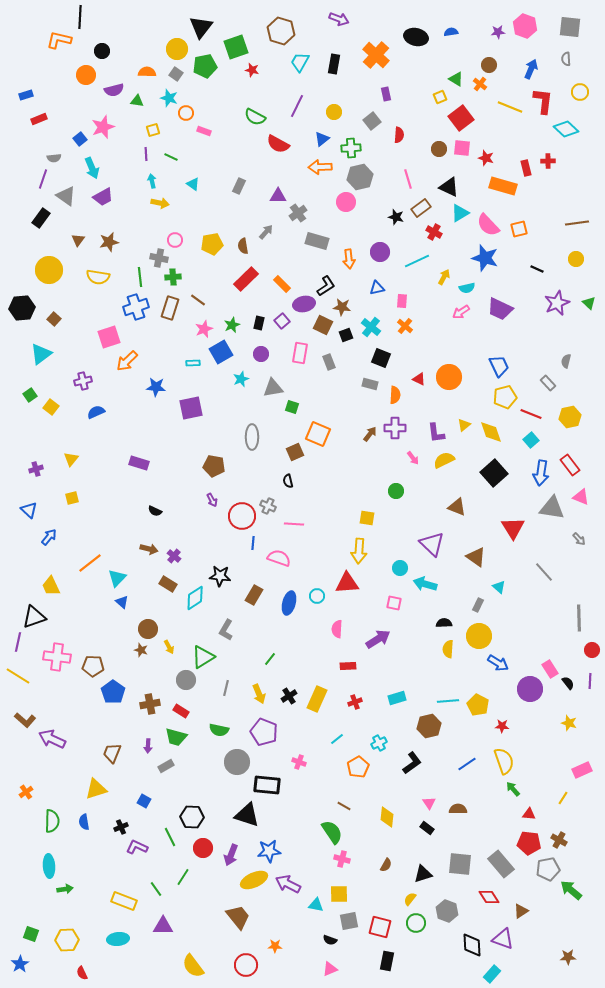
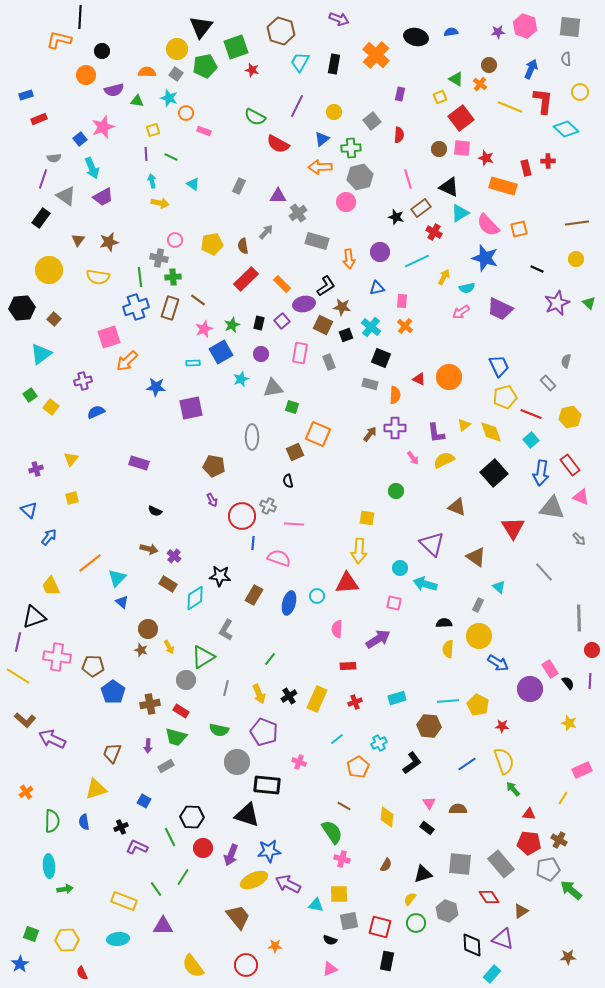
purple rectangle at (386, 94): moved 14 px right; rotated 24 degrees clockwise
brown hexagon at (429, 726): rotated 20 degrees clockwise
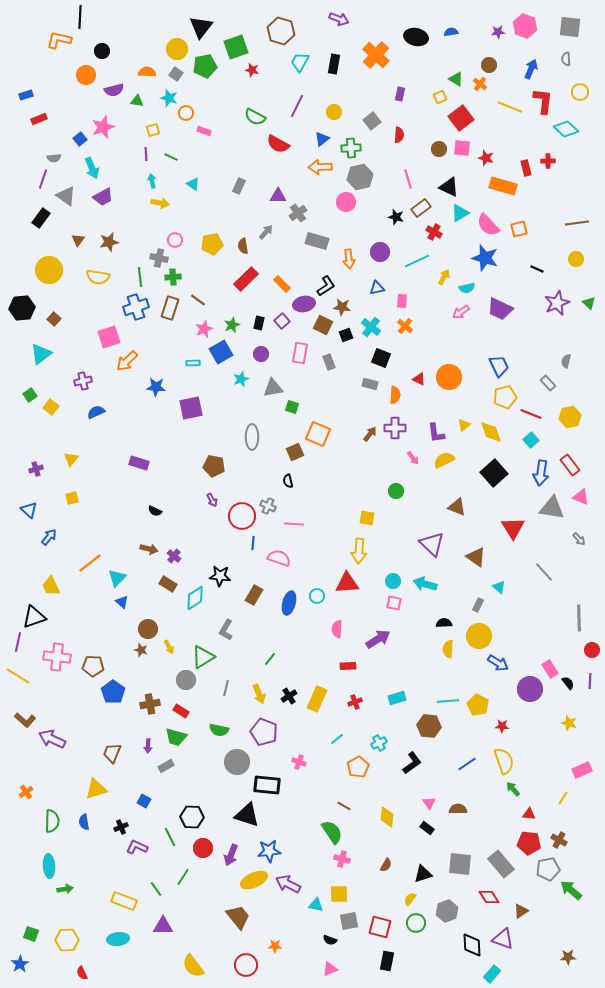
cyan circle at (400, 568): moved 7 px left, 13 px down
gray hexagon at (447, 911): rotated 20 degrees clockwise
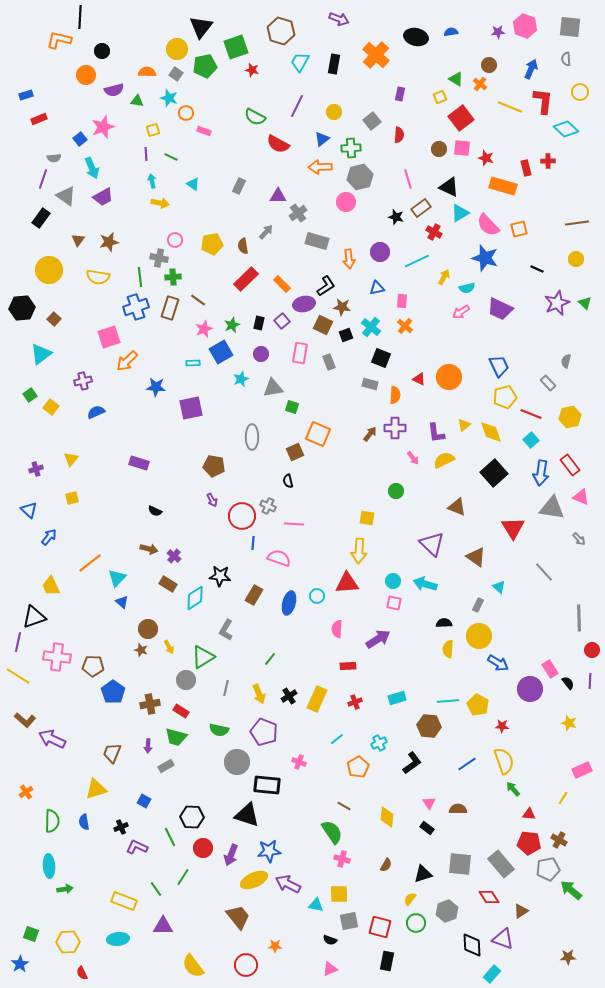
green triangle at (589, 303): moved 4 px left
yellow hexagon at (67, 940): moved 1 px right, 2 px down
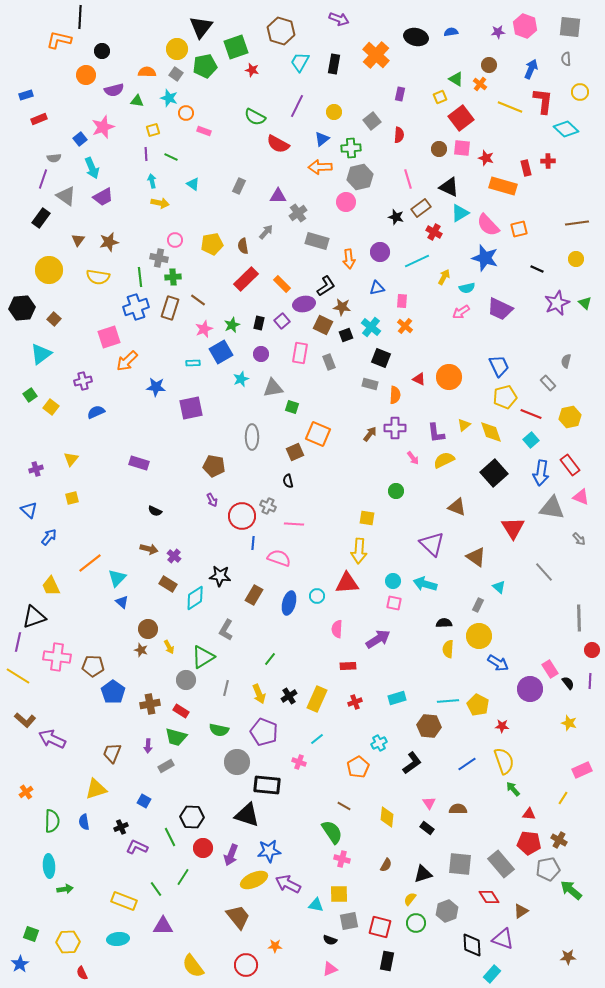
cyan line at (337, 739): moved 20 px left
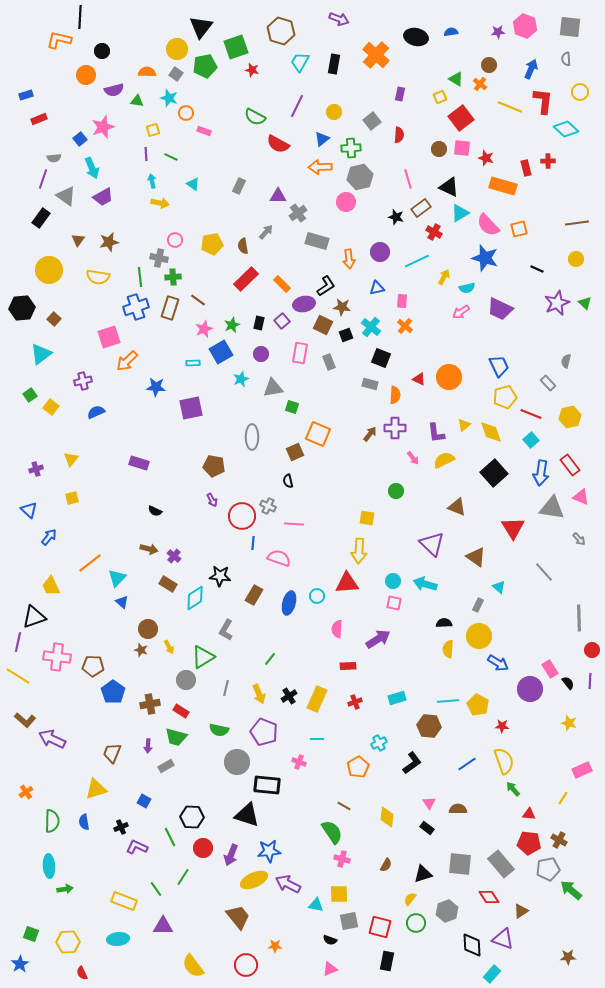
cyan line at (317, 739): rotated 40 degrees clockwise
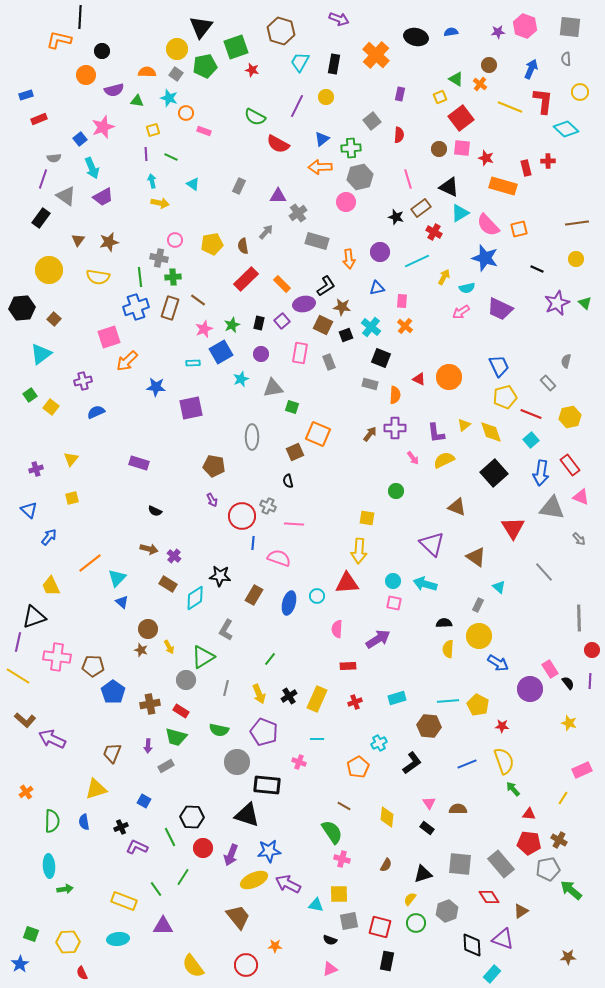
yellow circle at (334, 112): moved 8 px left, 15 px up
blue line at (467, 764): rotated 12 degrees clockwise
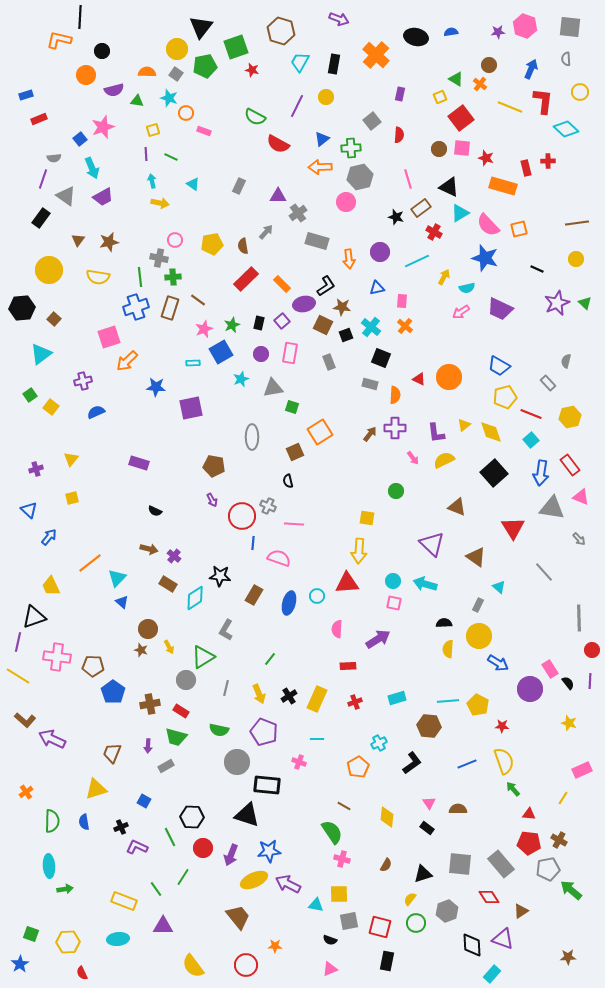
pink rectangle at (300, 353): moved 10 px left
blue trapezoid at (499, 366): rotated 145 degrees clockwise
orange square at (318, 434): moved 2 px right, 2 px up; rotated 35 degrees clockwise
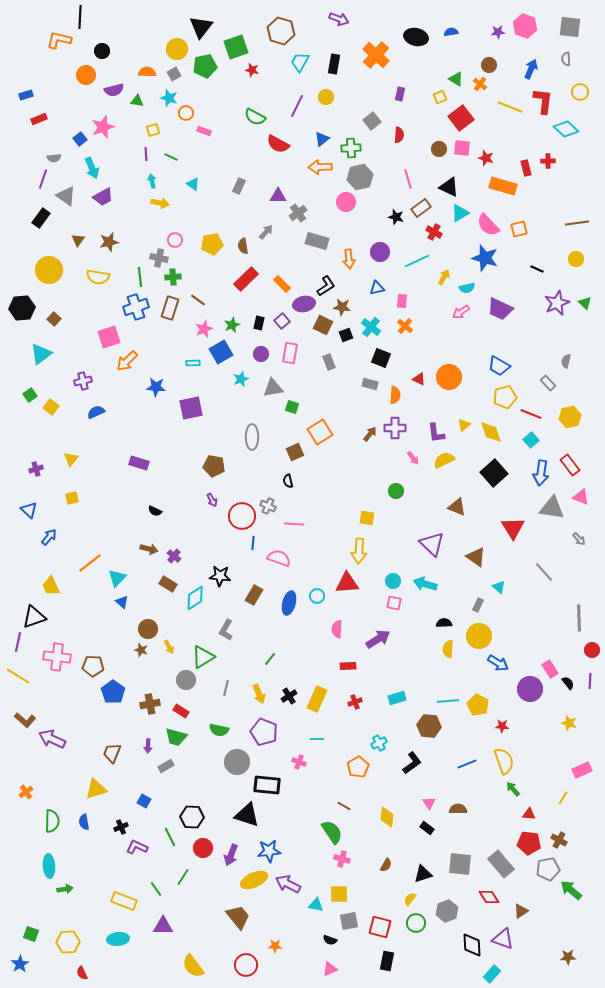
gray square at (176, 74): moved 2 px left; rotated 24 degrees clockwise
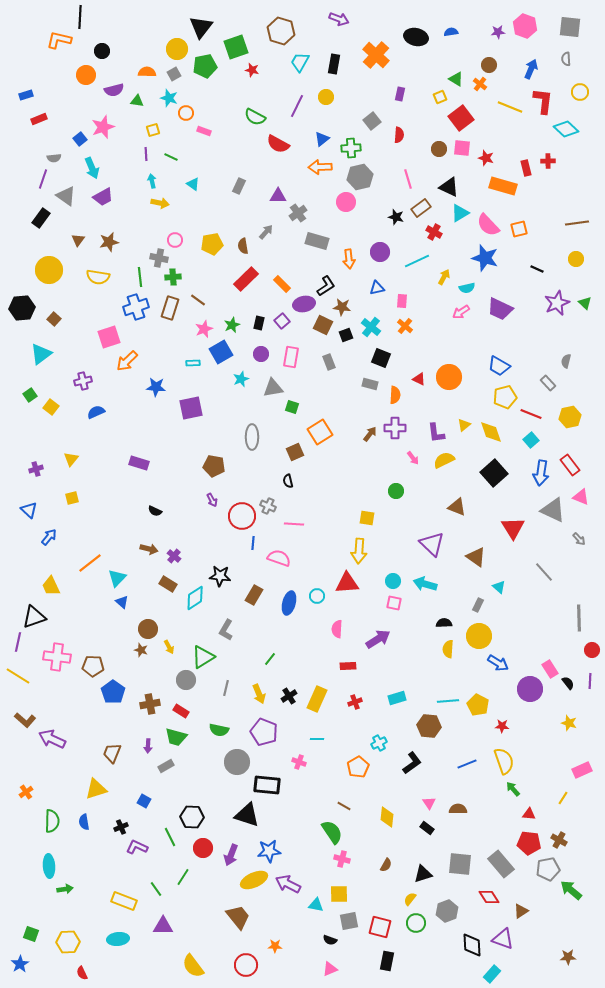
pink rectangle at (290, 353): moved 1 px right, 4 px down
gray triangle at (552, 508): moved 1 px right, 2 px down; rotated 16 degrees clockwise
